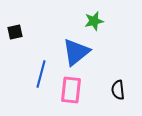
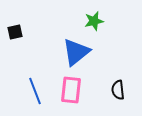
blue line: moved 6 px left, 17 px down; rotated 36 degrees counterclockwise
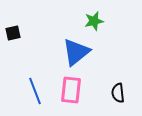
black square: moved 2 px left, 1 px down
black semicircle: moved 3 px down
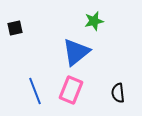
black square: moved 2 px right, 5 px up
pink rectangle: rotated 16 degrees clockwise
